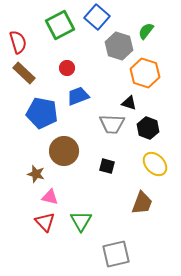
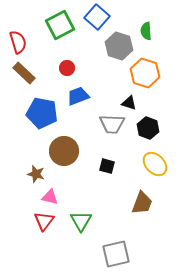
green semicircle: rotated 42 degrees counterclockwise
red triangle: moved 1 px left, 1 px up; rotated 20 degrees clockwise
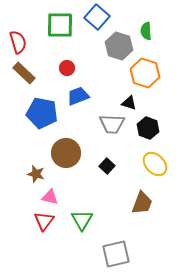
green square: rotated 28 degrees clockwise
brown circle: moved 2 px right, 2 px down
black square: rotated 28 degrees clockwise
green triangle: moved 1 px right, 1 px up
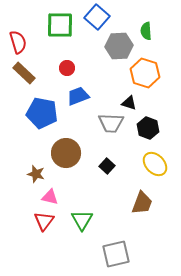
gray hexagon: rotated 20 degrees counterclockwise
gray trapezoid: moved 1 px left, 1 px up
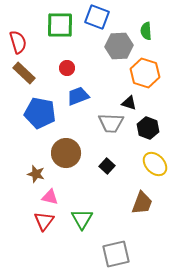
blue square: rotated 20 degrees counterclockwise
blue pentagon: moved 2 px left
green triangle: moved 1 px up
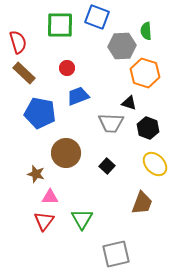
gray hexagon: moved 3 px right
pink triangle: rotated 12 degrees counterclockwise
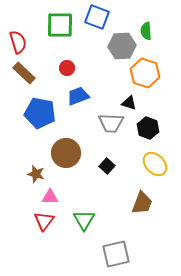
green triangle: moved 2 px right, 1 px down
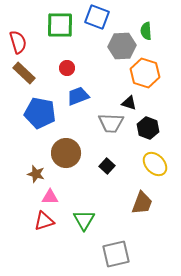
red triangle: rotated 35 degrees clockwise
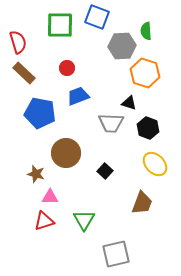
black square: moved 2 px left, 5 px down
